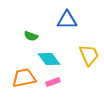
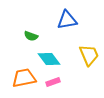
blue triangle: rotated 10 degrees counterclockwise
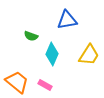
yellow trapezoid: rotated 55 degrees clockwise
cyan diamond: moved 3 px right, 5 px up; rotated 60 degrees clockwise
orange trapezoid: moved 7 px left, 4 px down; rotated 50 degrees clockwise
pink rectangle: moved 8 px left, 3 px down; rotated 48 degrees clockwise
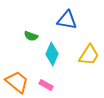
blue triangle: rotated 20 degrees clockwise
pink rectangle: moved 1 px right
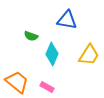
pink rectangle: moved 1 px right, 2 px down
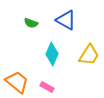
blue triangle: moved 1 px left; rotated 20 degrees clockwise
green semicircle: moved 13 px up
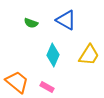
cyan diamond: moved 1 px right, 1 px down
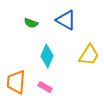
cyan diamond: moved 6 px left, 1 px down
orange trapezoid: moved 1 px left; rotated 125 degrees counterclockwise
pink rectangle: moved 2 px left
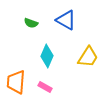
yellow trapezoid: moved 1 px left, 2 px down
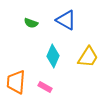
cyan diamond: moved 6 px right
